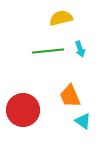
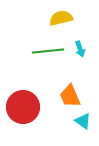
red circle: moved 3 px up
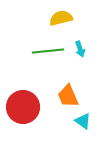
orange trapezoid: moved 2 px left
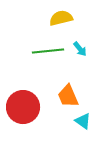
cyan arrow: rotated 21 degrees counterclockwise
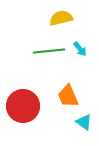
green line: moved 1 px right
red circle: moved 1 px up
cyan triangle: moved 1 px right, 1 px down
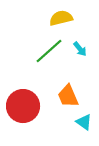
green line: rotated 36 degrees counterclockwise
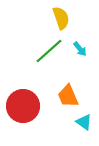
yellow semicircle: rotated 85 degrees clockwise
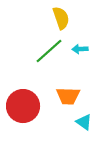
cyan arrow: rotated 126 degrees clockwise
orange trapezoid: rotated 65 degrees counterclockwise
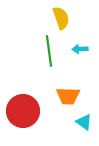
green line: rotated 56 degrees counterclockwise
red circle: moved 5 px down
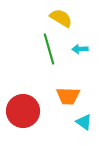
yellow semicircle: rotated 40 degrees counterclockwise
green line: moved 2 px up; rotated 8 degrees counterclockwise
